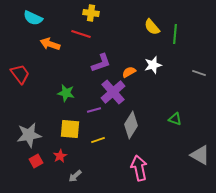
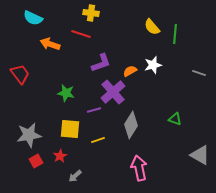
orange semicircle: moved 1 px right, 1 px up
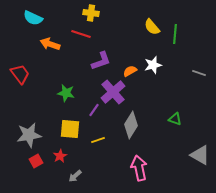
purple L-shape: moved 2 px up
purple line: rotated 40 degrees counterclockwise
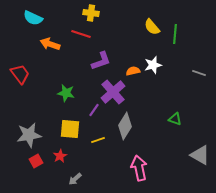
orange semicircle: moved 3 px right; rotated 16 degrees clockwise
gray diamond: moved 6 px left, 1 px down
gray arrow: moved 3 px down
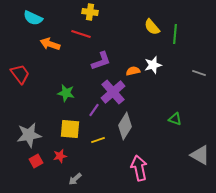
yellow cross: moved 1 px left, 1 px up
red star: rotated 16 degrees clockwise
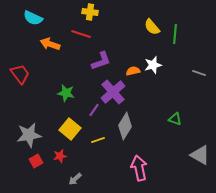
yellow square: rotated 35 degrees clockwise
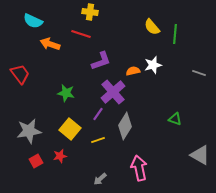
cyan semicircle: moved 3 px down
purple line: moved 4 px right, 4 px down
gray star: moved 4 px up
gray arrow: moved 25 px right
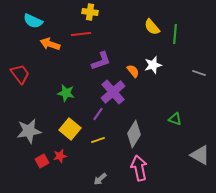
red line: rotated 24 degrees counterclockwise
orange semicircle: rotated 64 degrees clockwise
gray diamond: moved 9 px right, 8 px down
red square: moved 6 px right
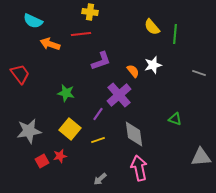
purple cross: moved 6 px right, 3 px down
gray diamond: rotated 40 degrees counterclockwise
gray triangle: moved 1 px right, 2 px down; rotated 35 degrees counterclockwise
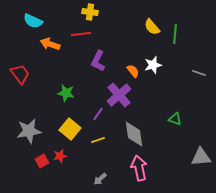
purple L-shape: moved 3 px left; rotated 135 degrees clockwise
